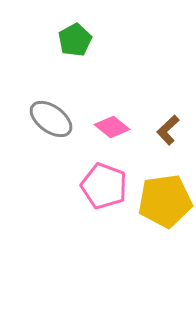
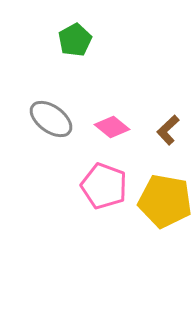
yellow pentagon: rotated 18 degrees clockwise
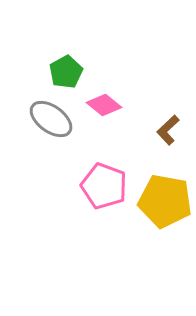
green pentagon: moved 9 px left, 32 px down
pink diamond: moved 8 px left, 22 px up
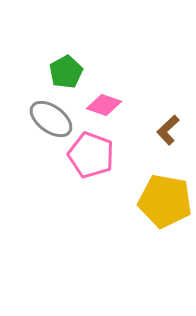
pink diamond: rotated 20 degrees counterclockwise
pink pentagon: moved 13 px left, 31 px up
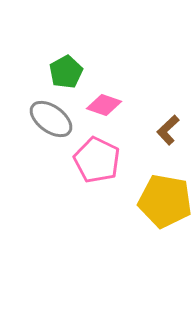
pink pentagon: moved 6 px right, 5 px down; rotated 6 degrees clockwise
